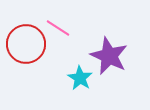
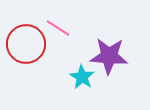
purple star: rotated 21 degrees counterclockwise
cyan star: moved 2 px right, 1 px up
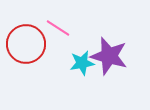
purple star: rotated 12 degrees clockwise
cyan star: moved 14 px up; rotated 30 degrees clockwise
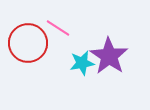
red circle: moved 2 px right, 1 px up
purple star: rotated 18 degrees clockwise
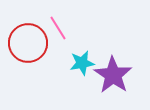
pink line: rotated 25 degrees clockwise
purple star: moved 4 px right, 19 px down
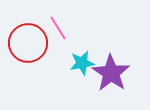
purple star: moved 2 px left, 2 px up
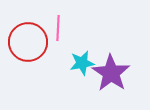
pink line: rotated 35 degrees clockwise
red circle: moved 1 px up
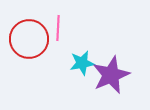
red circle: moved 1 px right, 3 px up
purple star: moved 2 px down; rotated 15 degrees clockwise
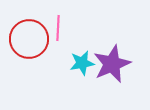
purple star: moved 1 px right, 11 px up
